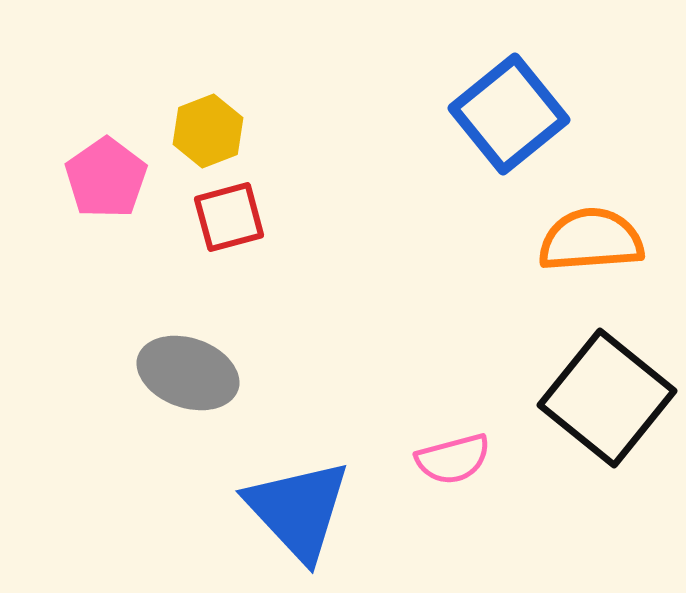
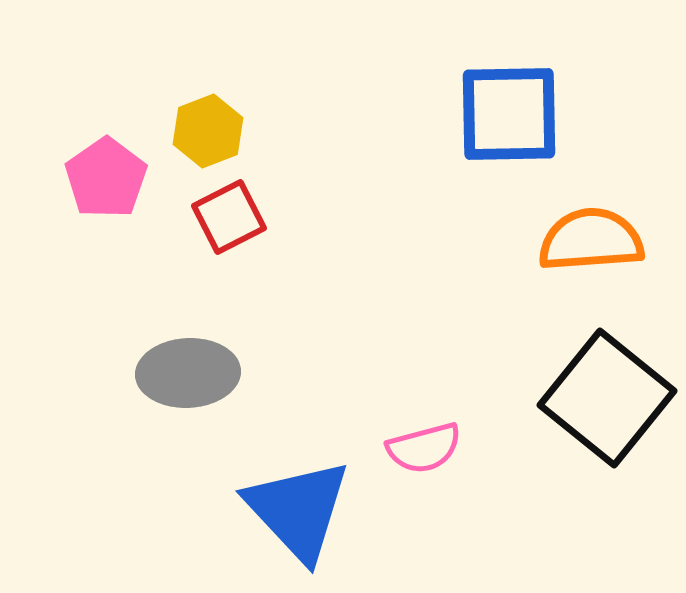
blue square: rotated 38 degrees clockwise
red square: rotated 12 degrees counterclockwise
gray ellipse: rotated 22 degrees counterclockwise
pink semicircle: moved 29 px left, 11 px up
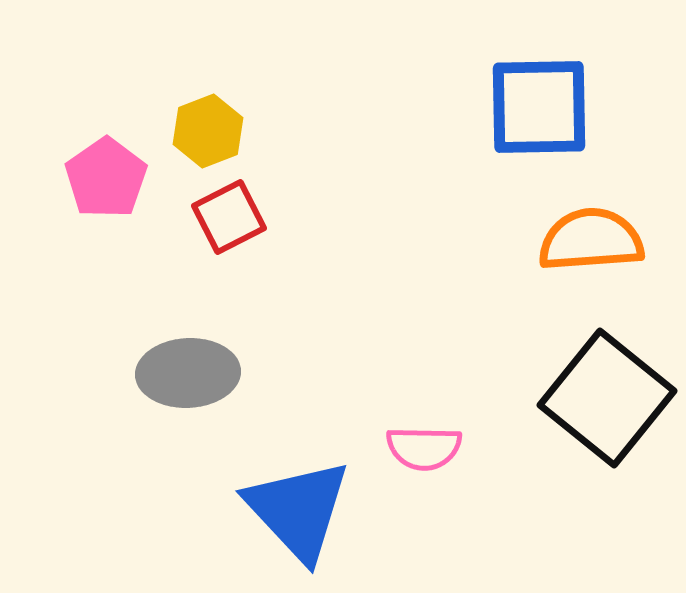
blue square: moved 30 px right, 7 px up
pink semicircle: rotated 16 degrees clockwise
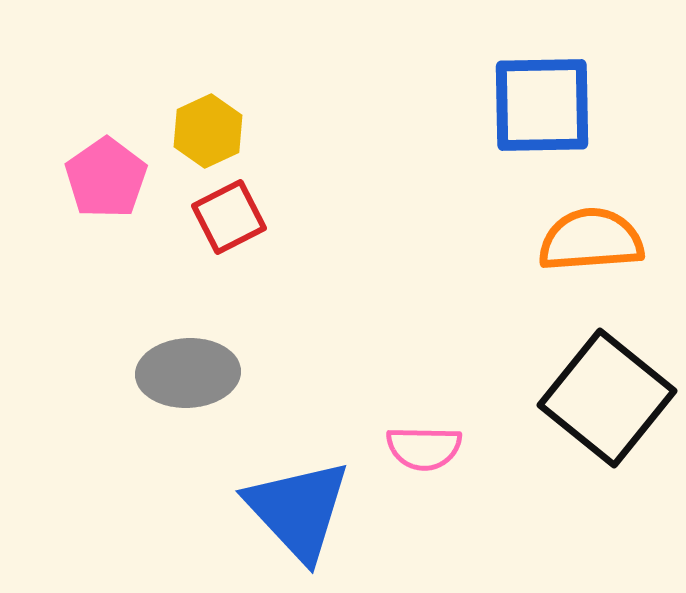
blue square: moved 3 px right, 2 px up
yellow hexagon: rotated 4 degrees counterclockwise
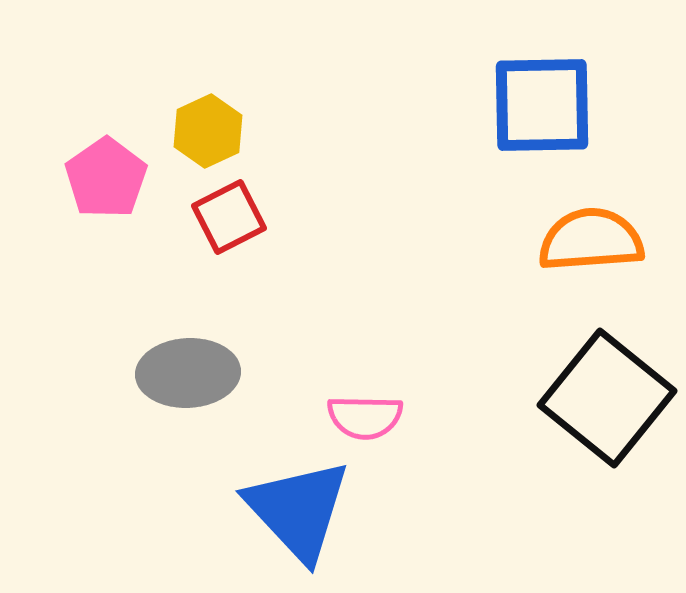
pink semicircle: moved 59 px left, 31 px up
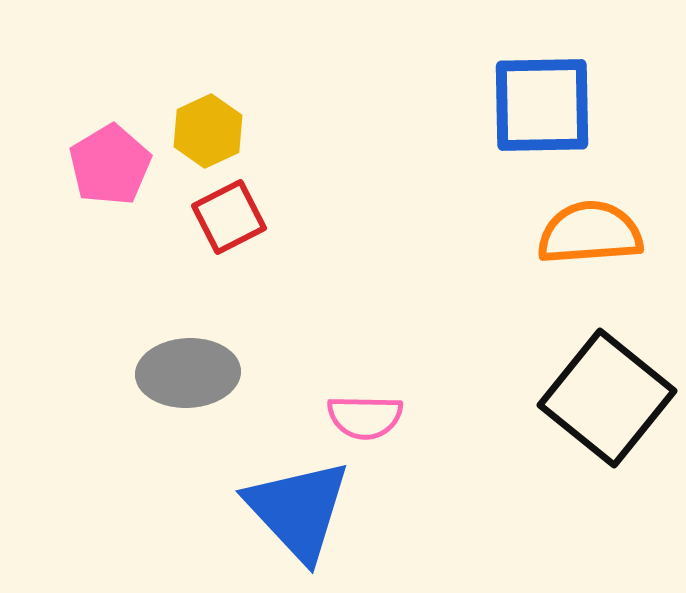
pink pentagon: moved 4 px right, 13 px up; rotated 4 degrees clockwise
orange semicircle: moved 1 px left, 7 px up
